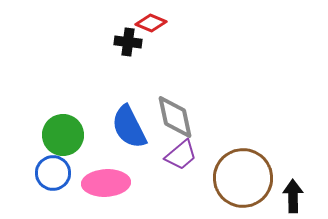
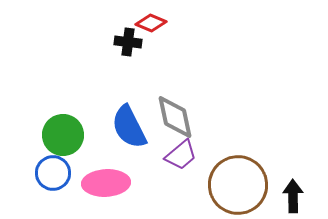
brown circle: moved 5 px left, 7 px down
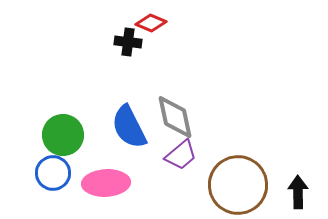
black arrow: moved 5 px right, 4 px up
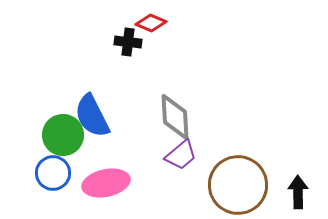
gray diamond: rotated 9 degrees clockwise
blue semicircle: moved 37 px left, 11 px up
pink ellipse: rotated 9 degrees counterclockwise
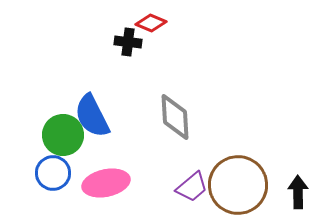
purple trapezoid: moved 11 px right, 32 px down
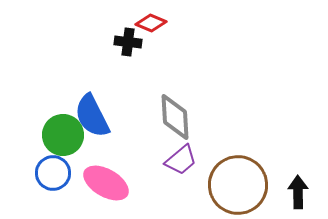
pink ellipse: rotated 42 degrees clockwise
purple trapezoid: moved 11 px left, 27 px up
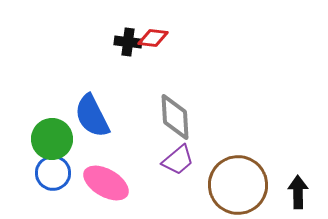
red diamond: moved 2 px right, 15 px down; rotated 16 degrees counterclockwise
green circle: moved 11 px left, 4 px down
purple trapezoid: moved 3 px left
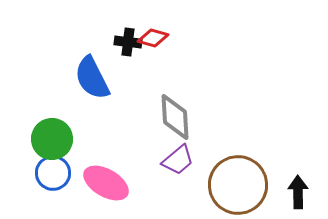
red diamond: rotated 8 degrees clockwise
blue semicircle: moved 38 px up
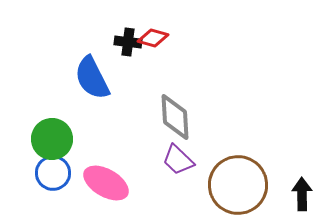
purple trapezoid: rotated 84 degrees clockwise
black arrow: moved 4 px right, 2 px down
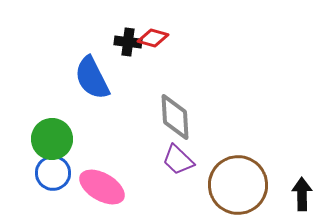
pink ellipse: moved 4 px left, 4 px down
